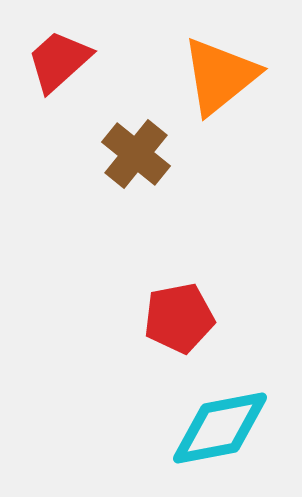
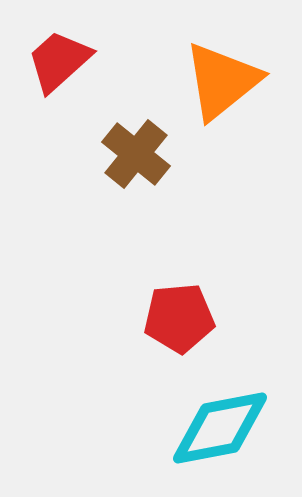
orange triangle: moved 2 px right, 5 px down
red pentagon: rotated 6 degrees clockwise
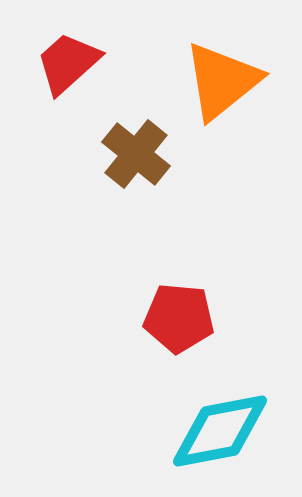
red trapezoid: moved 9 px right, 2 px down
red pentagon: rotated 10 degrees clockwise
cyan diamond: moved 3 px down
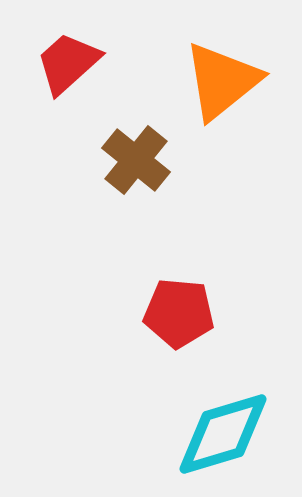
brown cross: moved 6 px down
red pentagon: moved 5 px up
cyan diamond: moved 3 px right, 3 px down; rotated 6 degrees counterclockwise
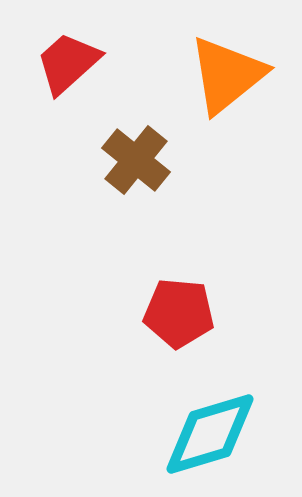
orange triangle: moved 5 px right, 6 px up
cyan diamond: moved 13 px left
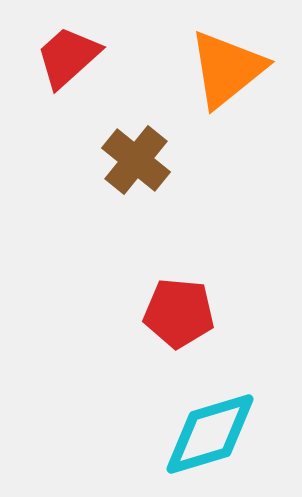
red trapezoid: moved 6 px up
orange triangle: moved 6 px up
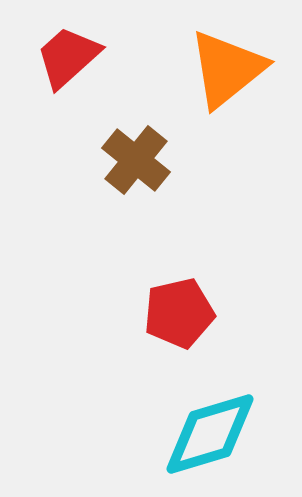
red pentagon: rotated 18 degrees counterclockwise
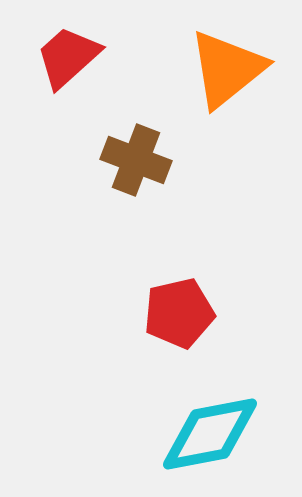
brown cross: rotated 18 degrees counterclockwise
cyan diamond: rotated 6 degrees clockwise
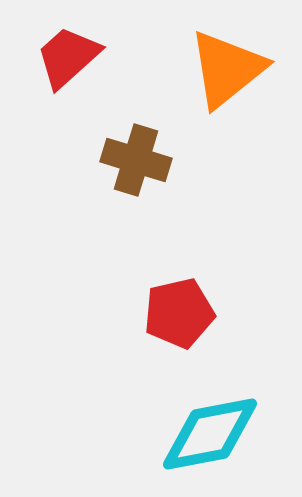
brown cross: rotated 4 degrees counterclockwise
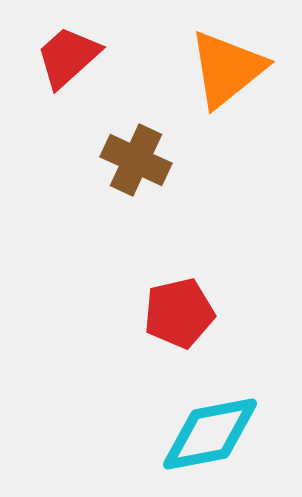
brown cross: rotated 8 degrees clockwise
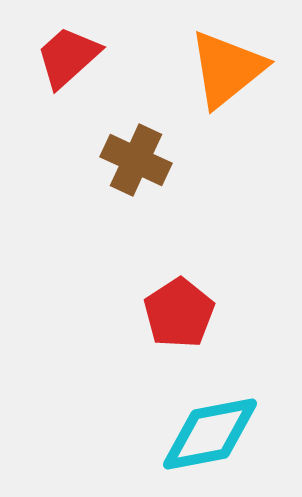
red pentagon: rotated 20 degrees counterclockwise
